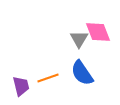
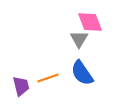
pink diamond: moved 8 px left, 10 px up
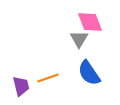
blue semicircle: moved 7 px right
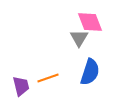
gray triangle: moved 1 px up
blue semicircle: moved 1 px right, 1 px up; rotated 128 degrees counterclockwise
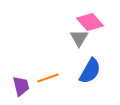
pink diamond: rotated 20 degrees counterclockwise
blue semicircle: moved 1 px up; rotated 12 degrees clockwise
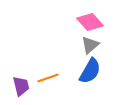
gray triangle: moved 11 px right, 7 px down; rotated 18 degrees clockwise
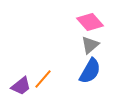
orange line: moved 5 px left, 1 px down; rotated 30 degrees counterclockwise
purple trapezoid: rotated 65 degrees clockwise
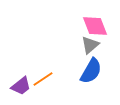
pink diamond: moved 5 px right, 4 px down; rotated 20 degrees clockwise
blue semicircle: moved 1 px right
orange line: rotated 15 degrees clockwise
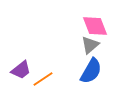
purple trapezoid: moved 16 px up
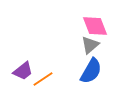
purple trapezoid: moved 2 px right, 1 px down
